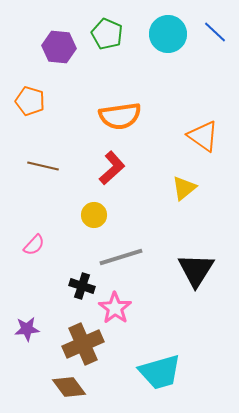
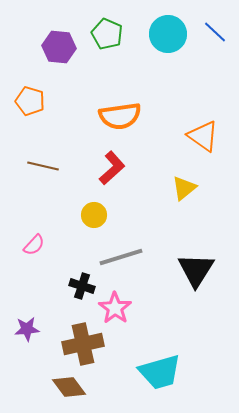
brown cross: rotated 12 degrees clockwise
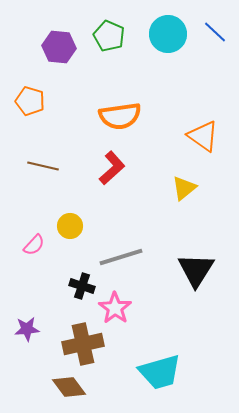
green pentagon: moved 2 px right, 2 px down
yellow circle: moved 24 px left, 11 px down
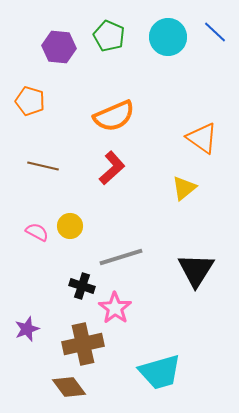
cyan circle: moved 3 px down
orange semicircle: moved 6 px left; rotated 15 degrees counterclockwise
orange triangle: moved 1 px left, 2 px down
pink semicircle: moved 3 px right, 13 px up; rotated 105 degrees counterclockwise
purple star: rotated 15 degrees counterclockwise
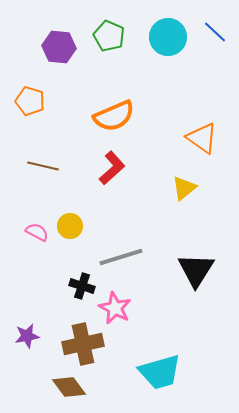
pink star: rotated 8 degrees counterclockwise
purple star: moved 7 px down; rotated 10 degrees clockwise
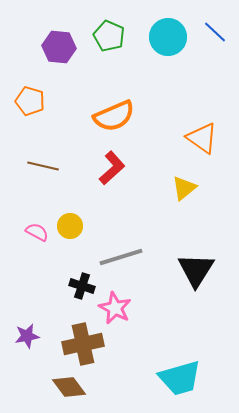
cyan trapezoid: moved 20 px right, 6 px down
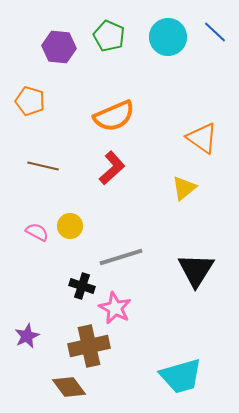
purple star: rotated 15 degrees counterclockwise
brown cross: moved 6 px right, 2 px down
cyan trapezoid: moved 1 px right, 2 px up
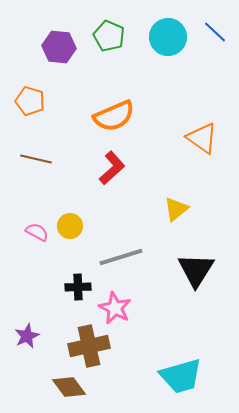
brown line: moved 7 px left, 7 px up
yellow triangle: moved 8 px left, 21 px down
black cross: moved 4 px left, 1 px down; rotated 20 degrees counterclockwise
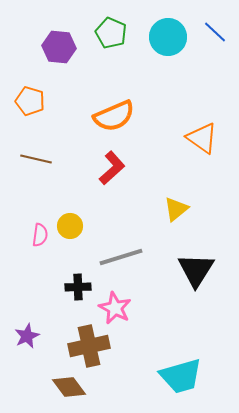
green pentagon: moved 2 px right, 3 px up
pink semicircle: moved 3 px right, 3 px down; rotated 70 degrees clockwise
